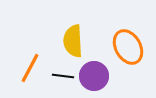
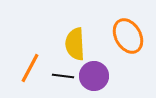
yellow semicircle: moved 2 px right, 3 px down
orange ellipse: moved 11 px up
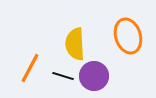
orange ellipse: rotated 12 degrees clockwise
black line: rotated 10 degrees clockwise
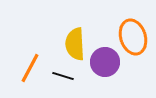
orange ellipse: moved 5 px right, 1 px down
purple circle: moved 11 px right, 14 px up
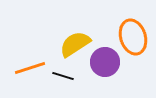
yellow semicircle: rotated 60 degrees clockwise
orange line: rotated 44 degrees clockwise
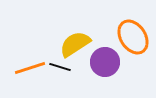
orange ellipse: rotated 16 degrees counterclockwise
black line: moved 3 px left, 9 px up
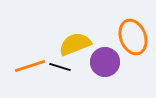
orange ellipse: rotated 12 degrees clockwise
yellow semicircle: rotated 12 degrees clockwise
orange line: moved 2 px up
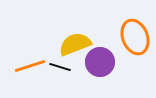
orange ellipse: moved 2 px right
purple circle: moved 5 px left
